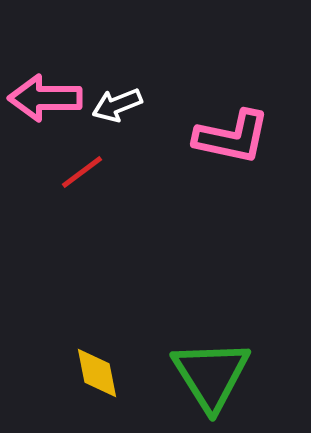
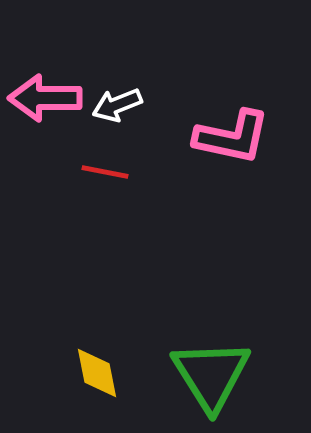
red line: moved 23 px right; rotated 48 degrees clockwise
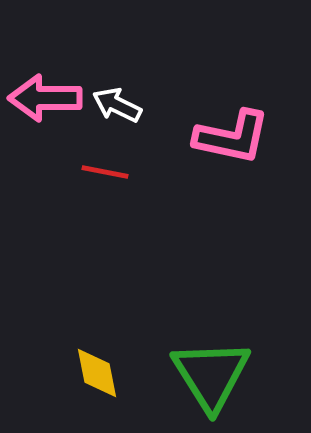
white arrow: rotated 48 degrees clockwise
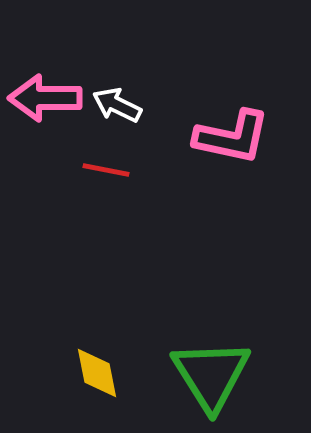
red line: moved 1 px right, 2 px up
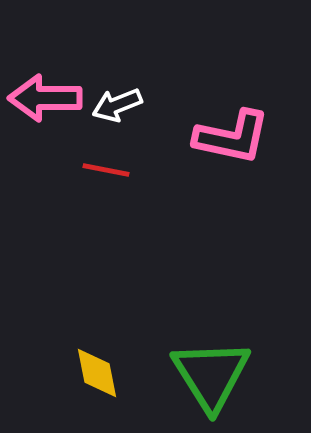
white arrow: rotated 48 degrees counterclockwise
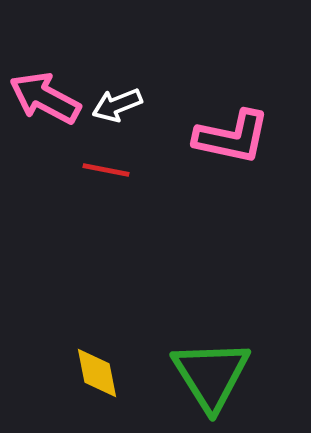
pink arrow: rotated 28 degrees clockwise
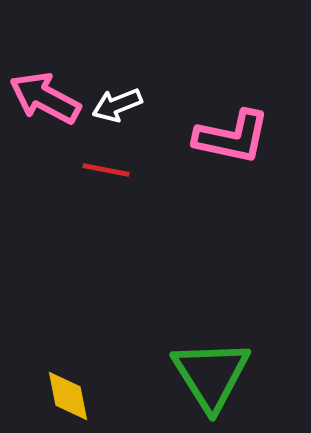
yellow diamond: moved 29 px left, 23 px down
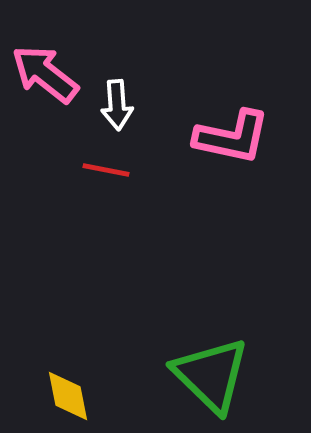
pink arrow: moved 24 px up; rotated 10 degrees clockwise
white arrow: rotated 72 degrees counterclockwise
green triangle: rotated 14 degrees counterclockwise
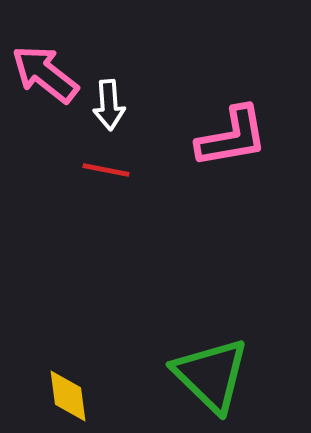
white arrow: moved 8 px left
pink L-shape: rotated 22 degrees counterclockwise
yellow diamond: rotated 4 degrees clockwise
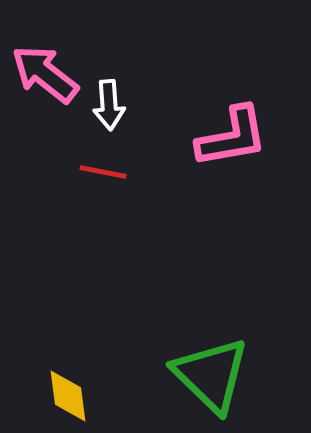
red line: moved 3 px left, 2 px down
